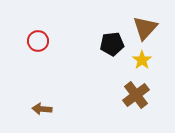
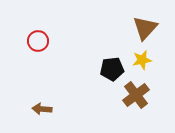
black pentagon: moved 25 px down
yellow star: rotated 24 degrees clockwise
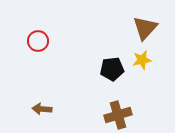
brown cross: moved 18 px left, 20 px down; rotated 20 degrees clockwise
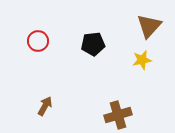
brown triangle: moved 4 px right, 2 px up
black pentagon: moved 19 px left, 25 px up
brown arrow: moved 3 px right, 3 px up; rotated 114 degrees clockwise
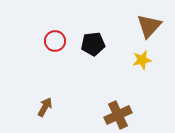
red circle: moved 17 px right
brown arrow: moved 1 px down
brown cross: rotated 8 degrees counterclockwise
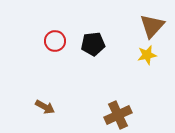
brown triangle: moved 3 px right
yellow star: moved 5 px right, 5 px up
brown arrow: rotated 90 degrees clockwise
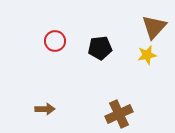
brown triangle: moved 2 px right, 1 px down
black pentagon: moved 7 px right, 4 px down
brown arrow: moved 2 px down; rotated 30 degrees counterclockwise
brown cross: moved 1 px right, 1 px up
